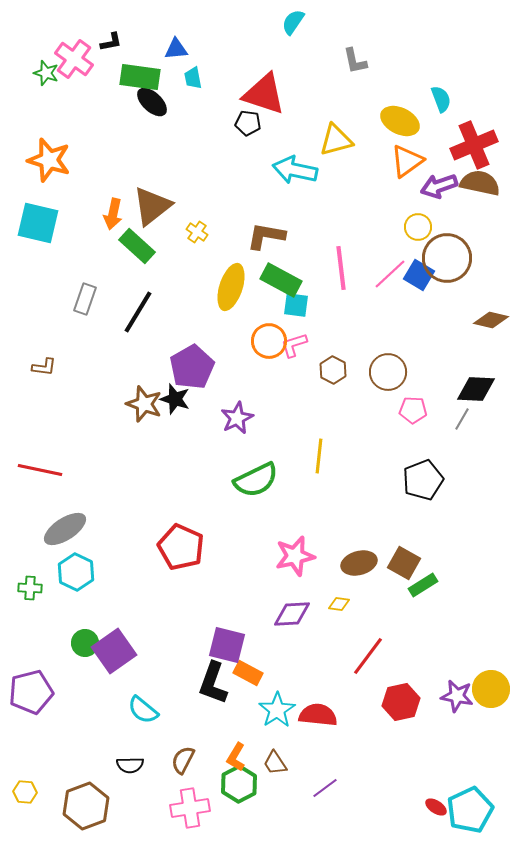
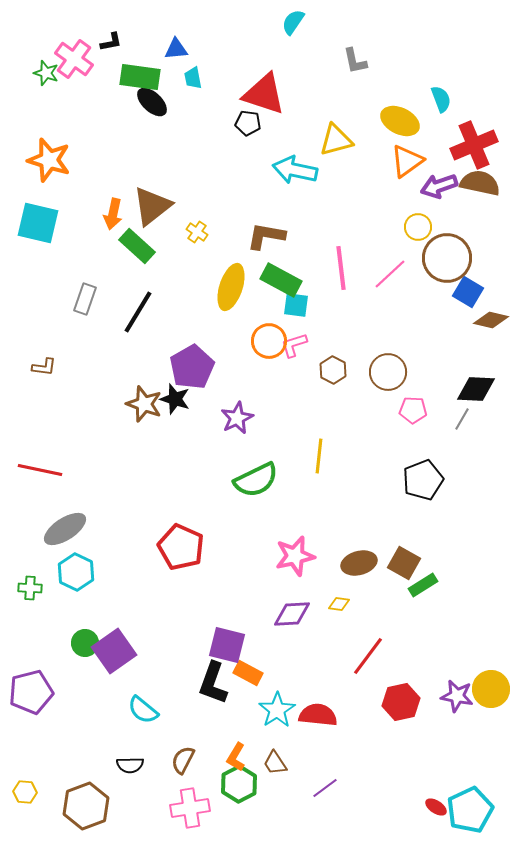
blue square at (419, 275): moved 49 px right, 17 px down
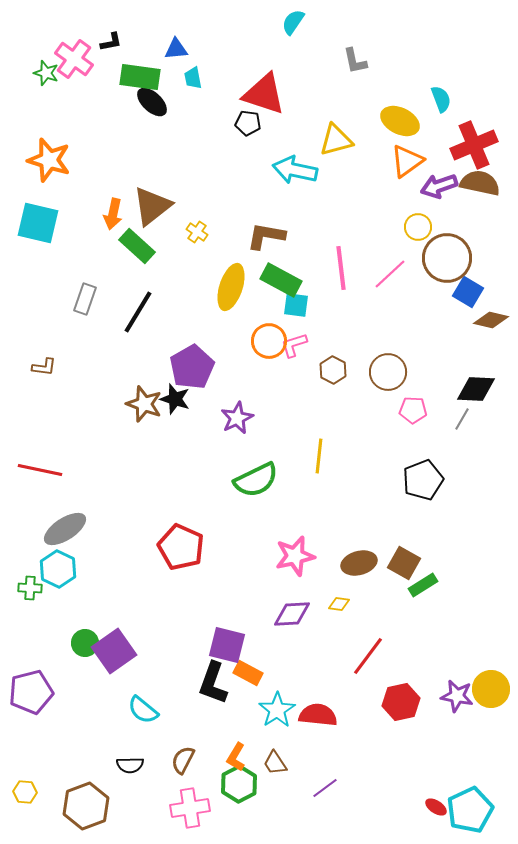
cyan hexagon at (76, 572): moved 18 px left, 3 px up
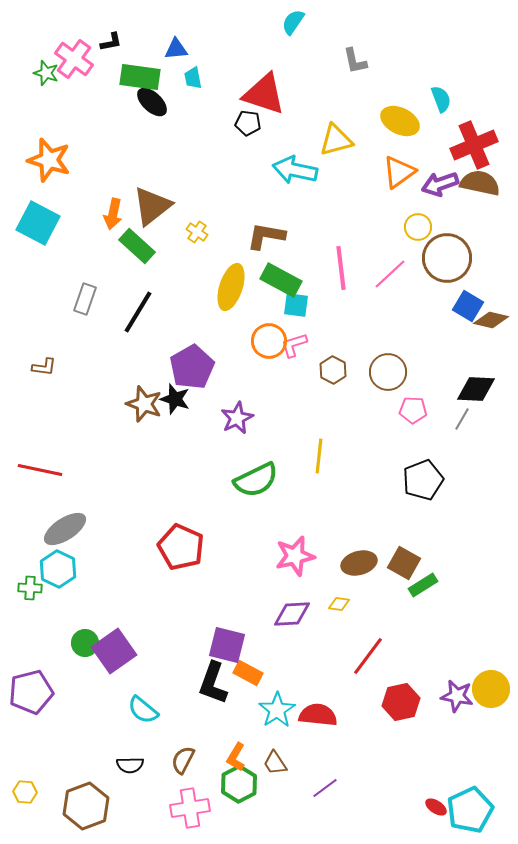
orange triangle at (407, 161): moved 8 px left, 11 px down
purple arrow at (439, 186): moved 1 px right, 2 px up
cyan square at (38, 223): rotated 15 degrees clockwise
blue square at (468, 292): moved 14 px down
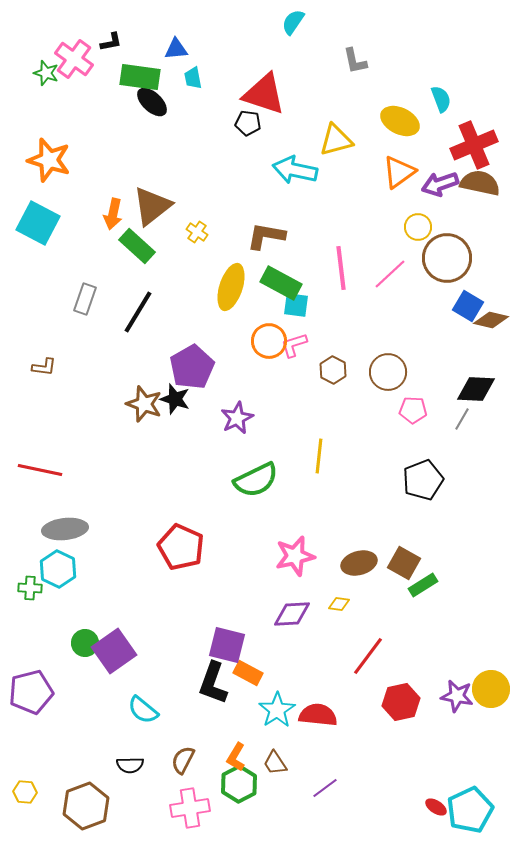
green rectangle at (281, 280): moved 3 px down
gray ellipse at (65, 529): rotated 27 degrees clockwise
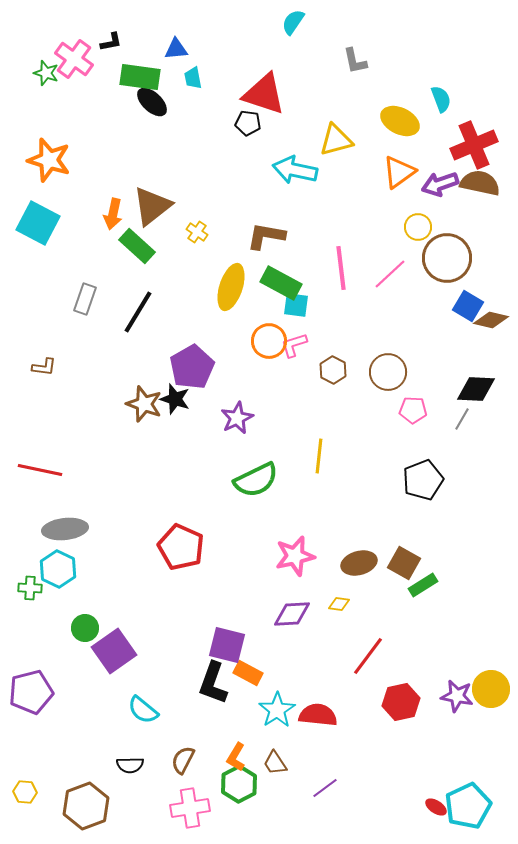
green circle at (85, 643): moved 15 px up
cyan pentagon at (470, 810): moved 2 px left, 4 px up
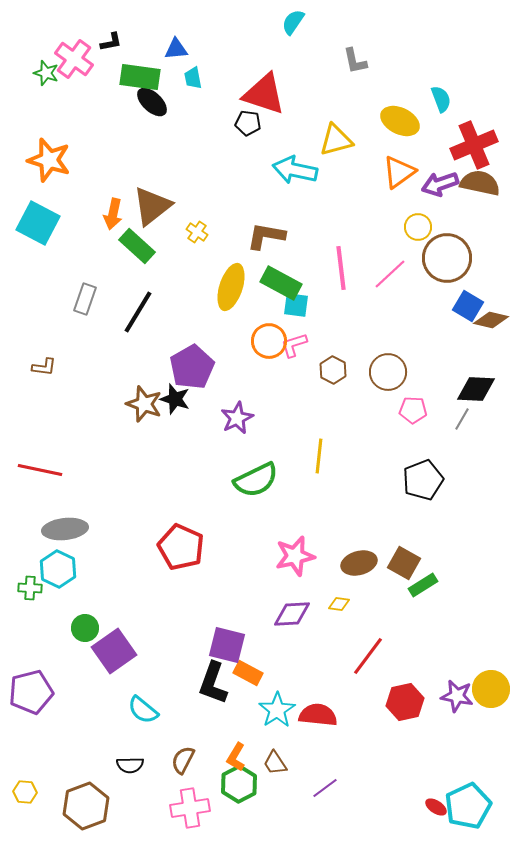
red hexagon at (401, 702): moved 4 px right
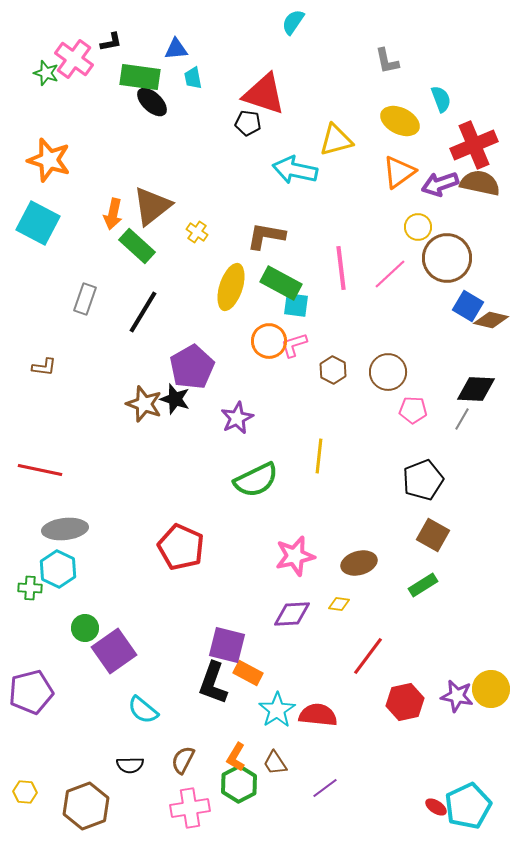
gray L-shape at (355, 61): moved 32 px right
black line at (138, 312): moved 5 px right
brown square at (404, 563): moved 29 px right, 28 px up
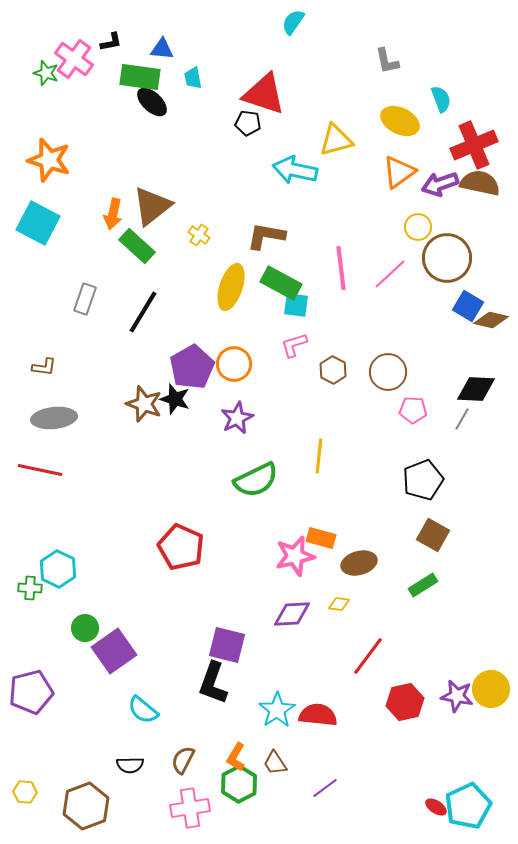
blue triangle at (176, 49): moved 14 px left; rotated 10 degrees clockwise
yellow cross at (197, 232): moved 2 px right, 3 px down
orange circle at (269, 341): moved 35 px left, 23 px down
gray ellipse at (65, 529): moved 11 px left, 111 px up
orange rectangle at (248, 673): moved 73 px right, 135 px up; rotated 12 degrees counterclockwise
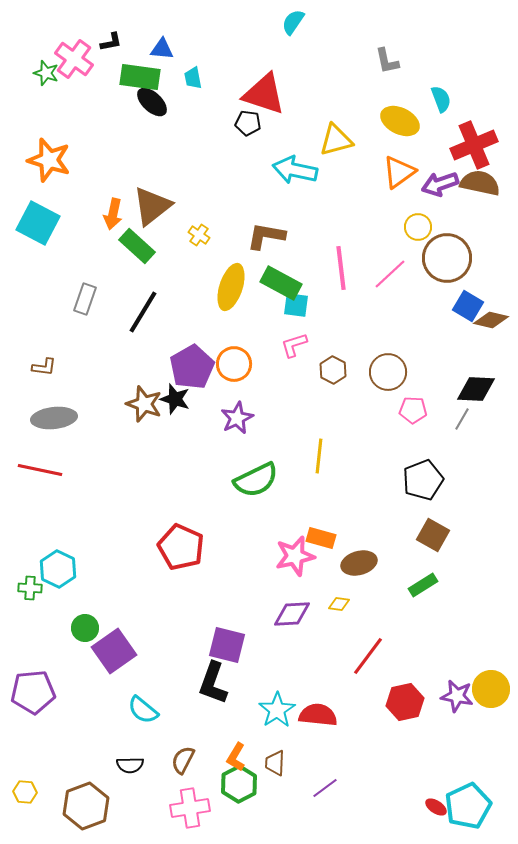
purple pentagon at (31, 692): moved 2 px right; rotated 9 degrees clockwise
brown trapezoid at (275, 763): rotated 36 degrees clockwise
